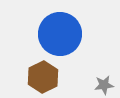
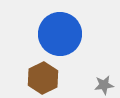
brown hexagon: moved 1 px down
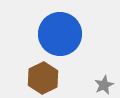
gray star: rotated 18 degrees counterclockwise
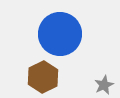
brown hexagon: moved 1 px up
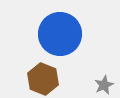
brown hexagon: moved 2 px down; rotated 12 degrees counterclockwise
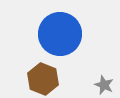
gray star: rotated 24 degrees counterclockwise
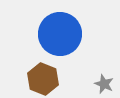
gray star: moved 1 px up
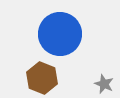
brown hexagon: moved 1 px left, 1 px up
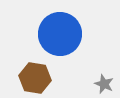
brown hexagon: moved 7 px left; rotated 12 degrees counterclockwise
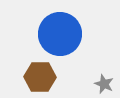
brown hexagon: moved 5 px right, 1 px up; rotated 8 degrees counterclockwise
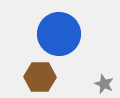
blue circle: moved 1 px left
